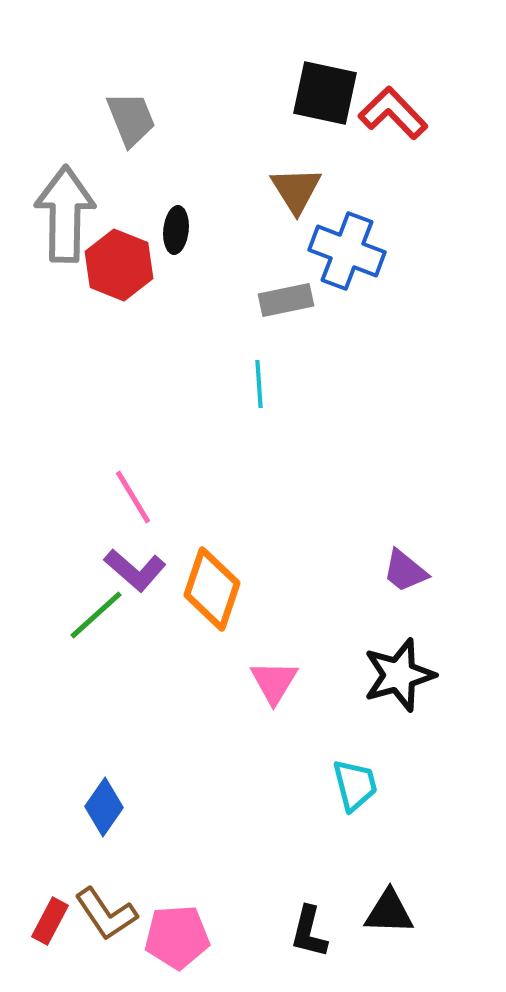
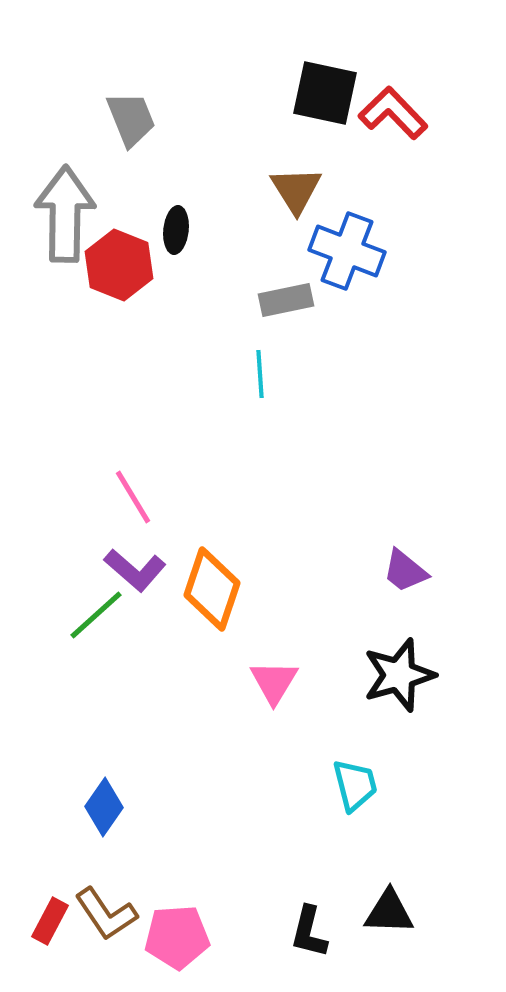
cyan line: moved 1 px right, 10 px up
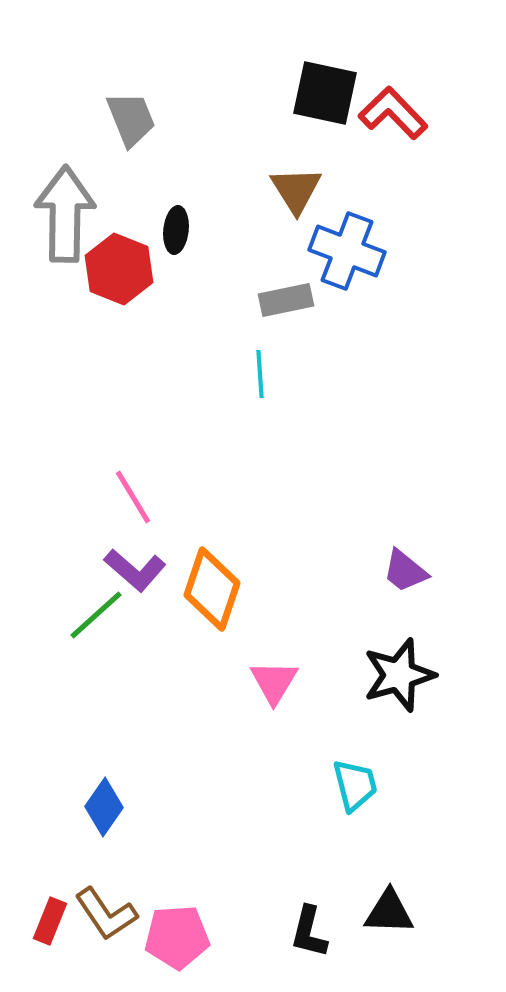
red hexagon: moved 4 px down
red rectangle: rotated 6 degrees counterclockwise
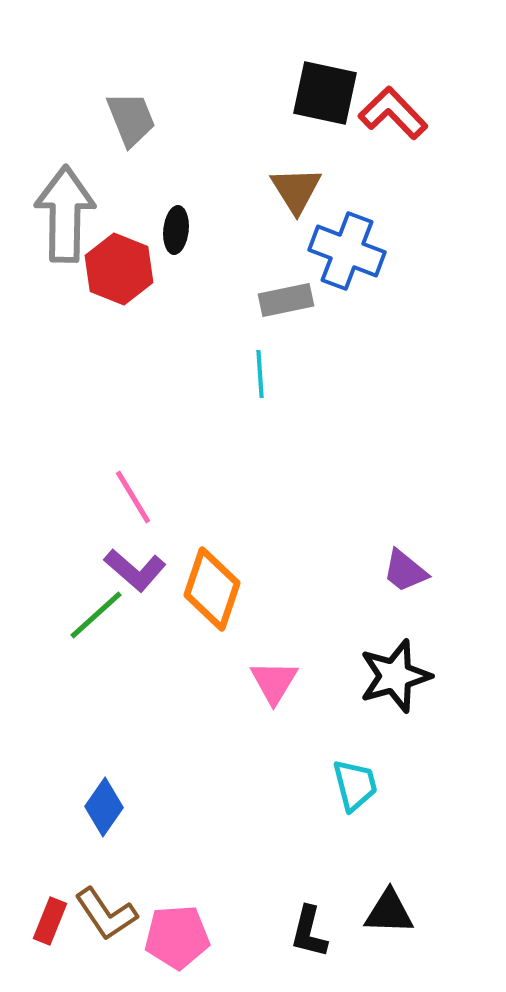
black star: moved 4 px left, 1 px down
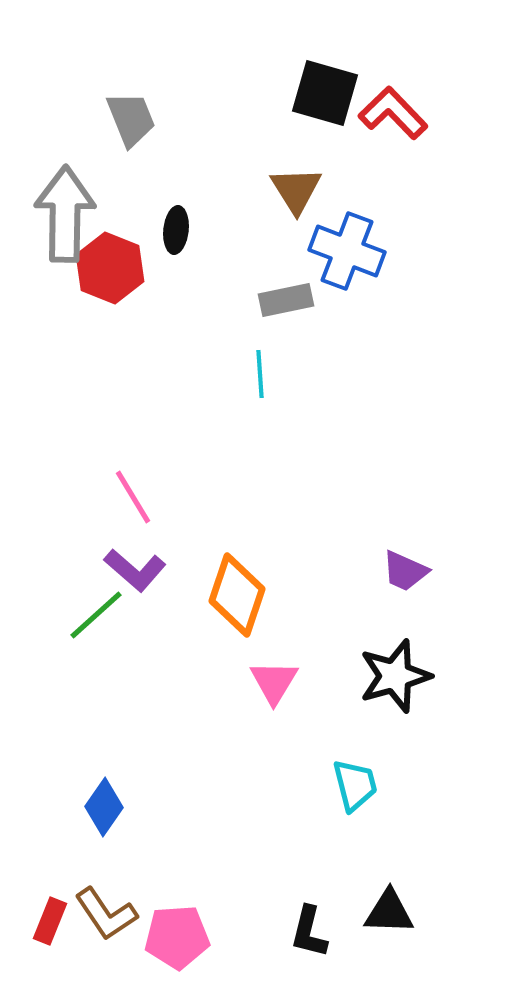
black square: rotated 4 degrees clockwise
red hexagon: moved 9 px left, 1 px up
purple trapezoid: rotated 15 degrees counterclockwise
orange diamond: moved 25 px right, 6 px down
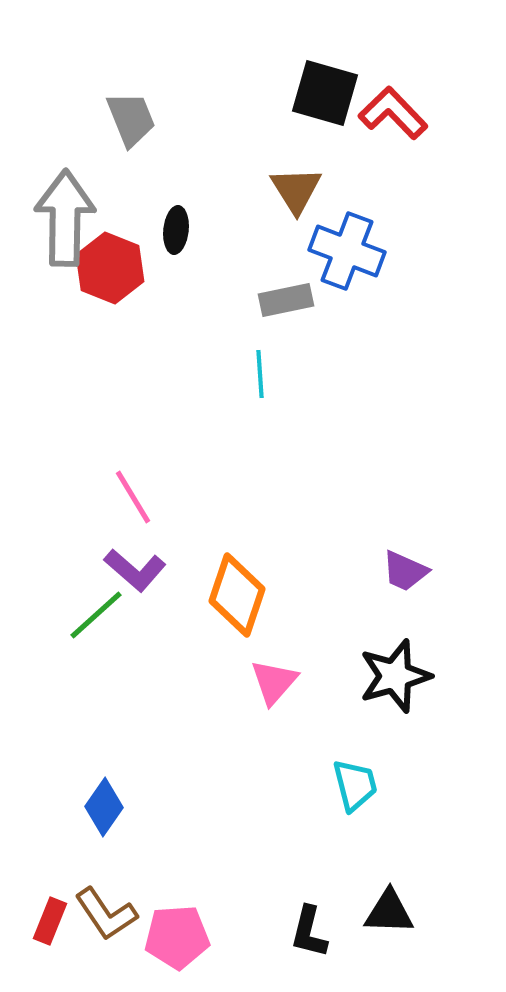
gray arrow: moved 4 px down
pink triangle: rotated 10 degrees clockwise
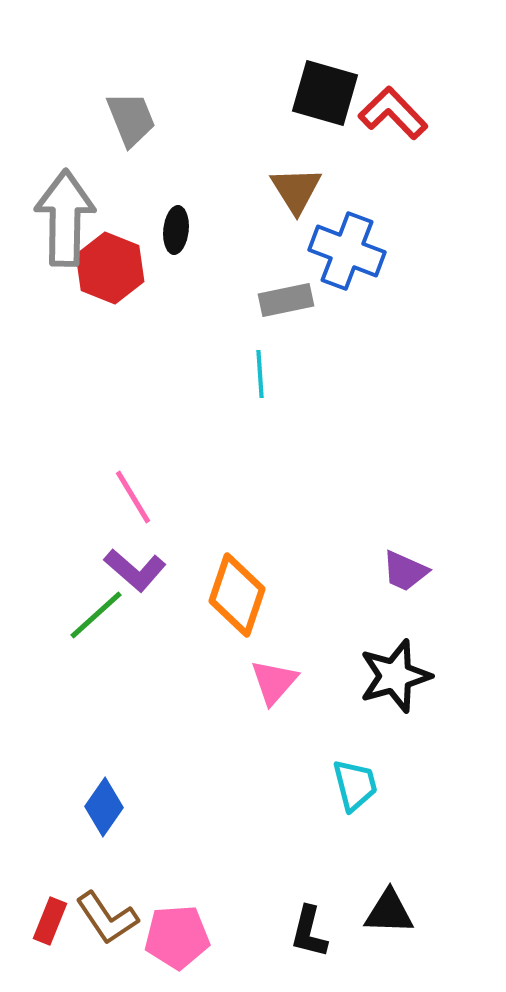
brown L-shape: moved 1 px right, 4 px down
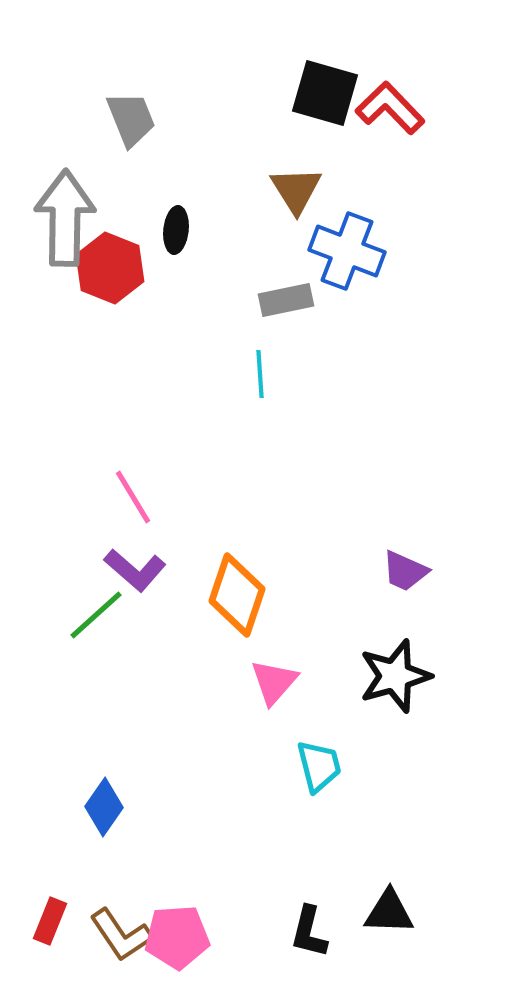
red L-shape: moved 3 px left, 5 px up
cyan trapezoid: moved 36 px left, 19 px up
brown L-shape: moved 14 px right, 17 px down
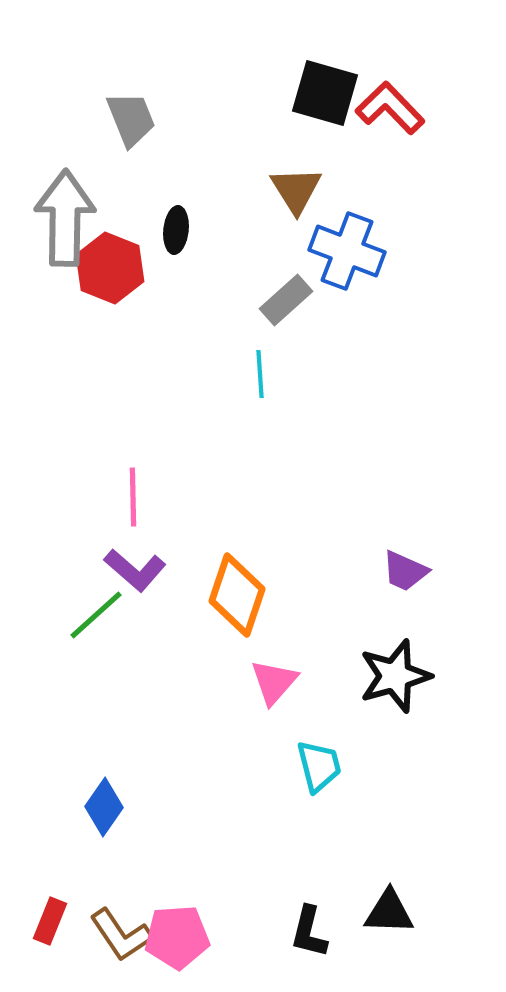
gray rectangle: rotated 30 degrees counterclockwise
pink line: rotated 30 degrees clockwise
